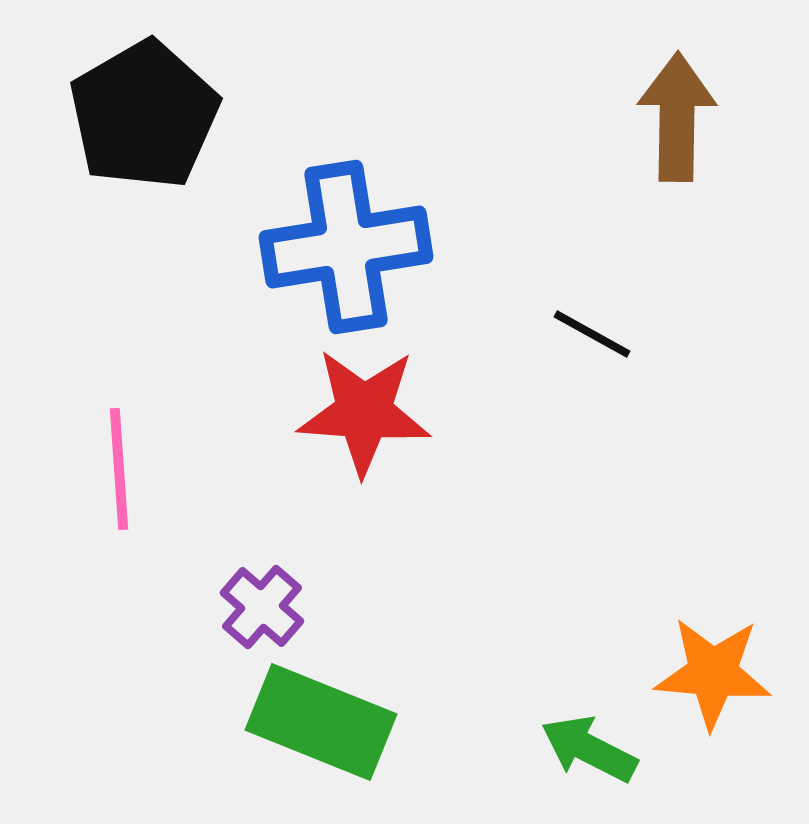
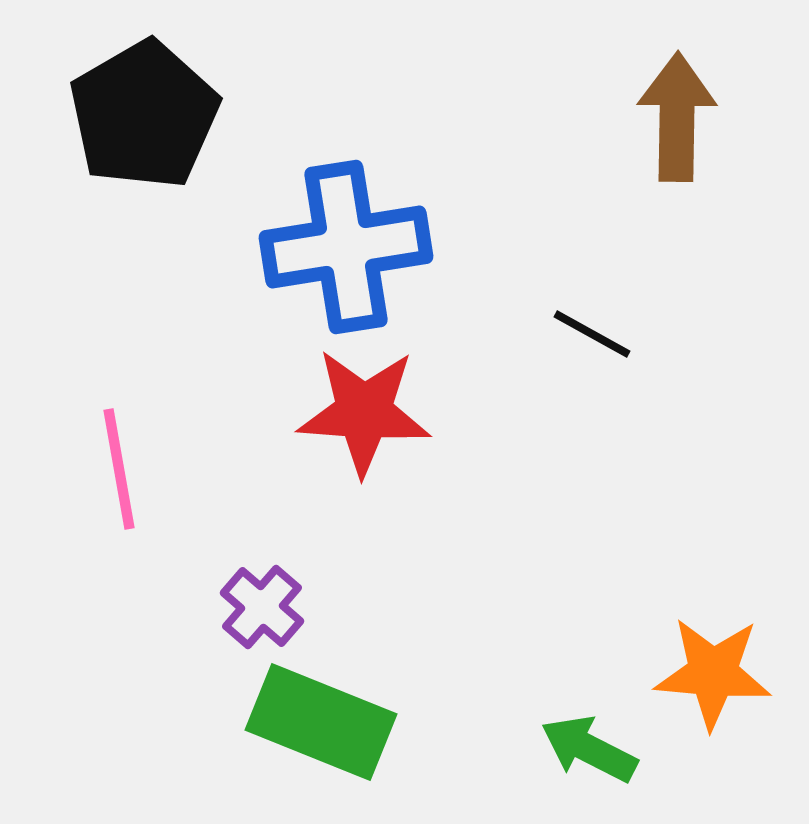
pink line: rotated 6 degrees counterclockwise
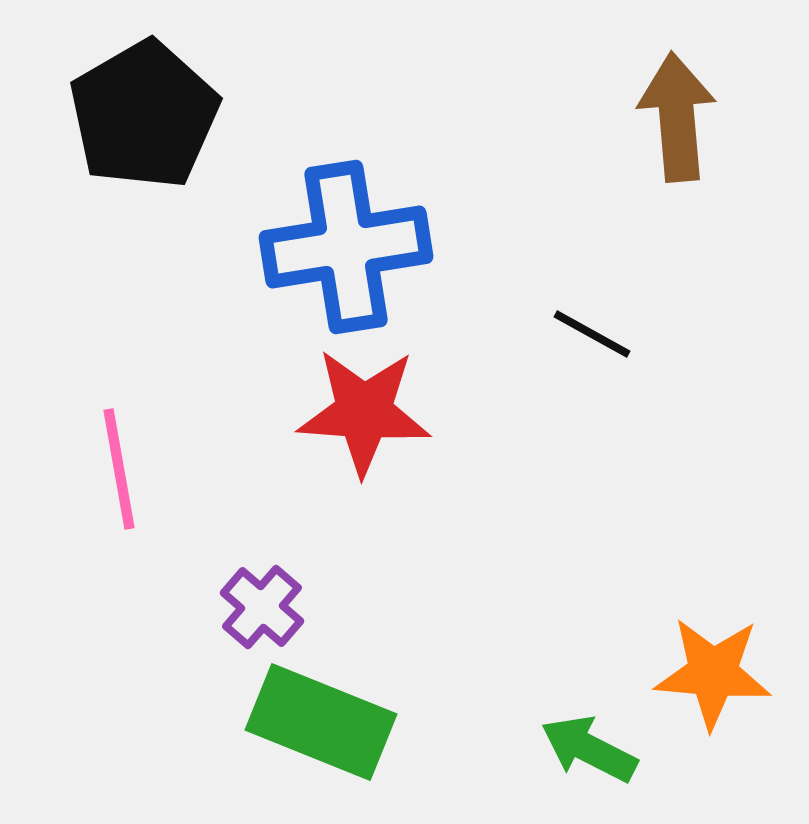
brown arrow: rotated 6 degrees counterclockwise
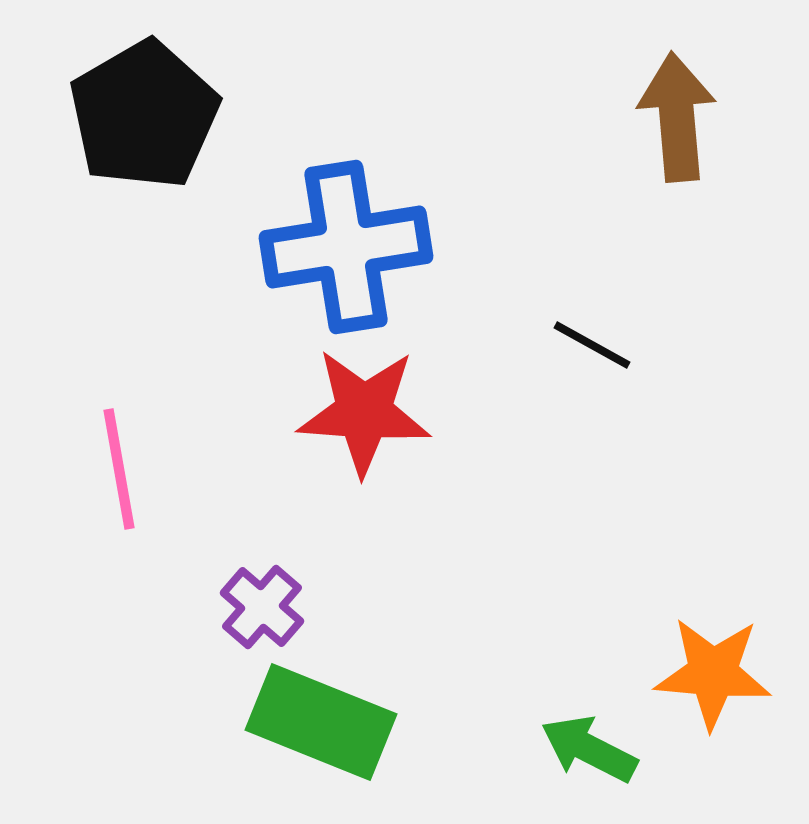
black line: moved 11 px down
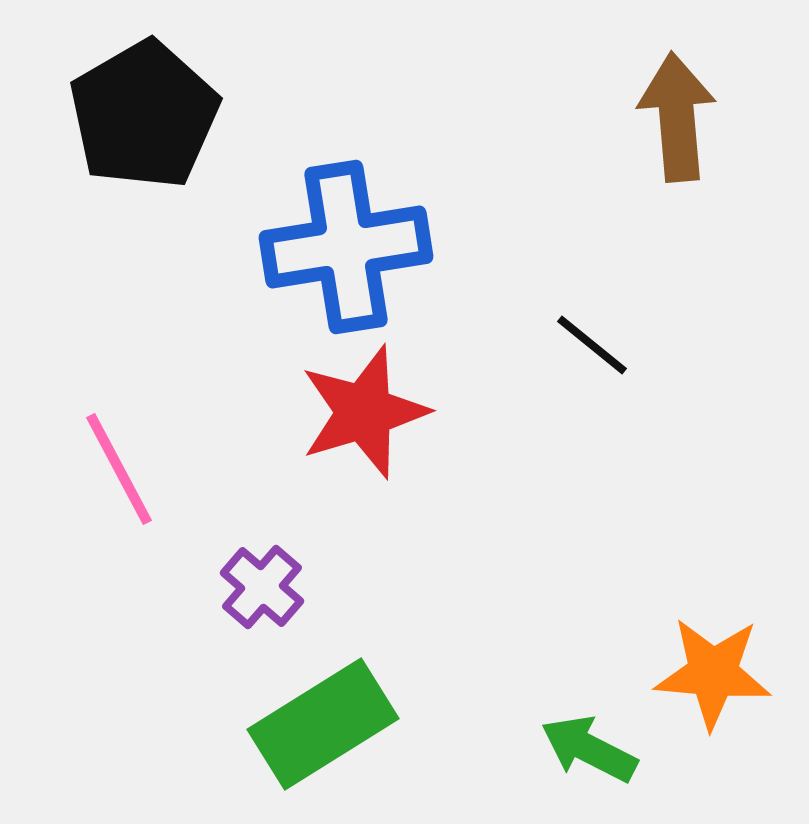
black line: rotated 10 degrees clockwise
red star: rotated 21 degrees counterclockwise
pink line: rotated 18 degrees counterclockwise
purple cross: moved 20 px up
green rectangle: moved 2 px right, 2 px down; rotated 54 degrees counterclockwise
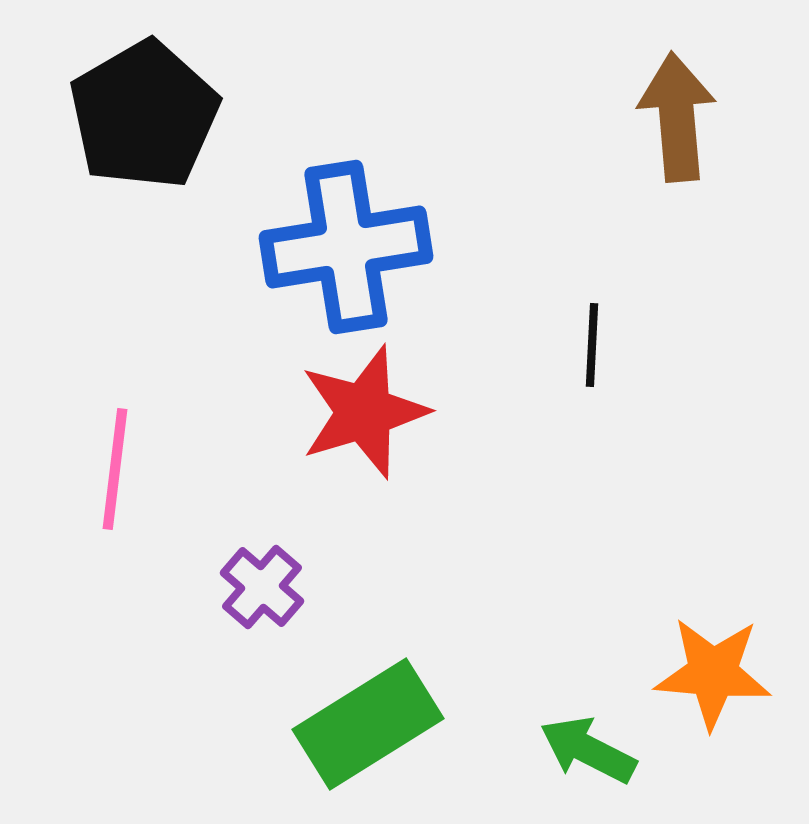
black line: rotated 54 degrees clockwise
pink line: moved 4 px left; rotated 35 degrees clockwise
green rectangle: moved 45 px right
green arrow: moved 1 px left, 1 px down
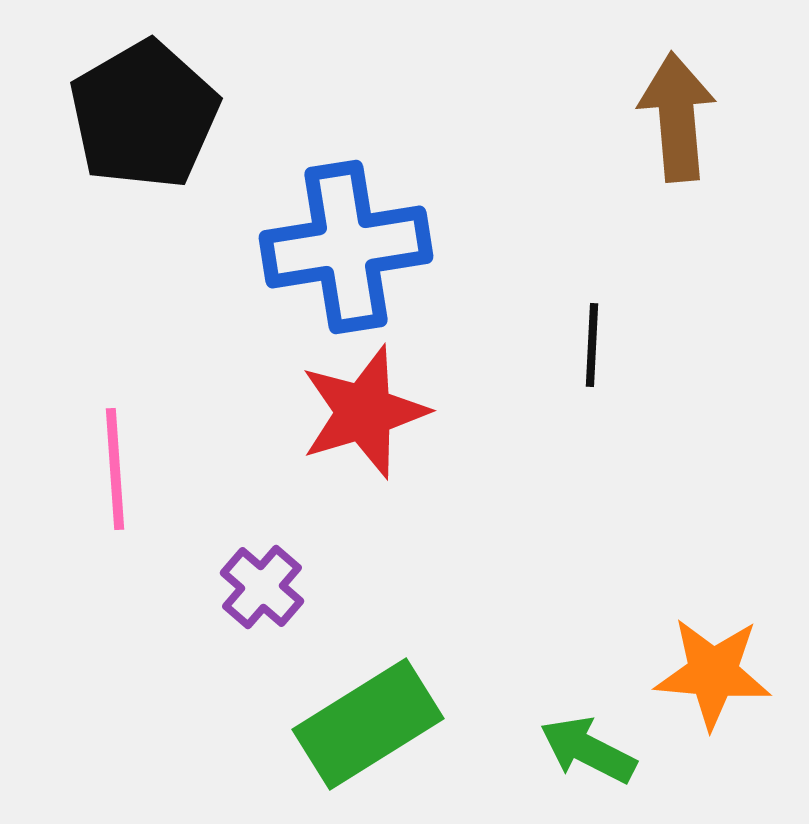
pink line: rotated 11 degrees counterclockwise
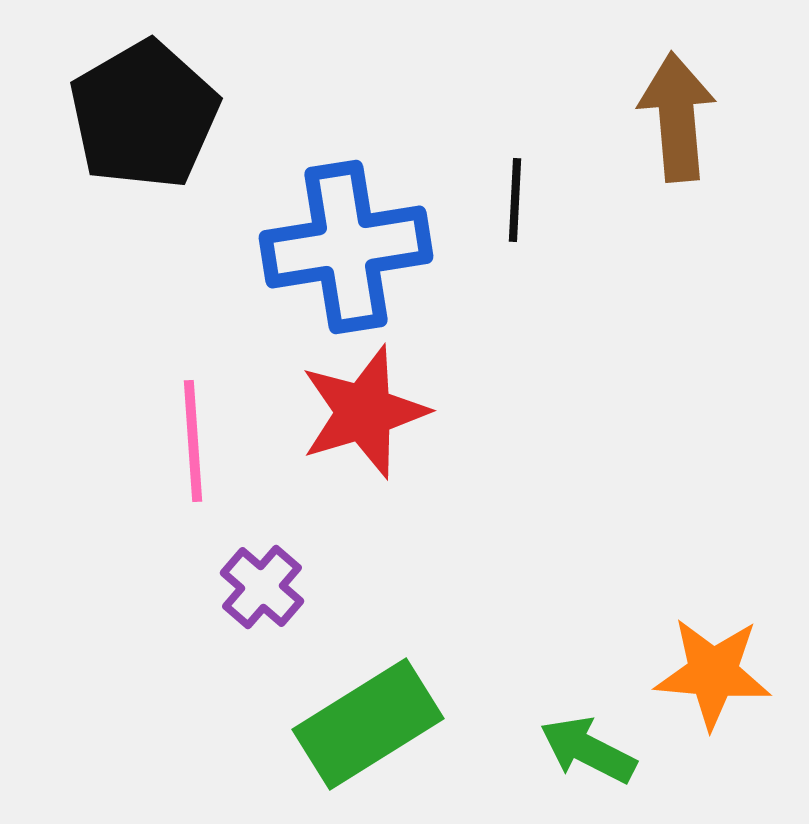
black line: moved 77 px left, 145 px up
pink line: moved 78 px right, 28 px up
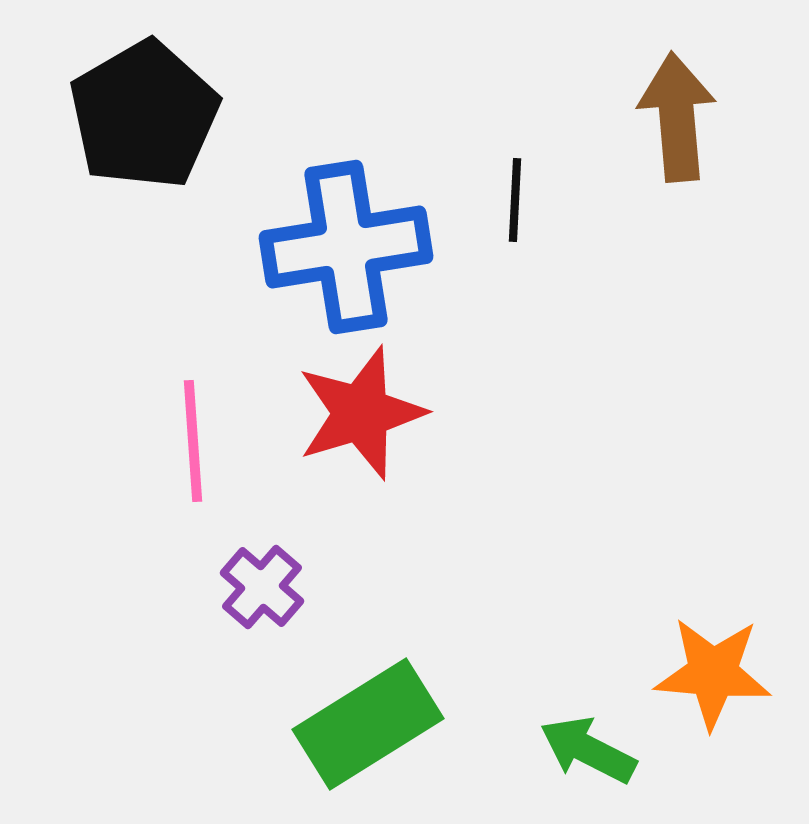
red star: moved 3 px left, 1 px down
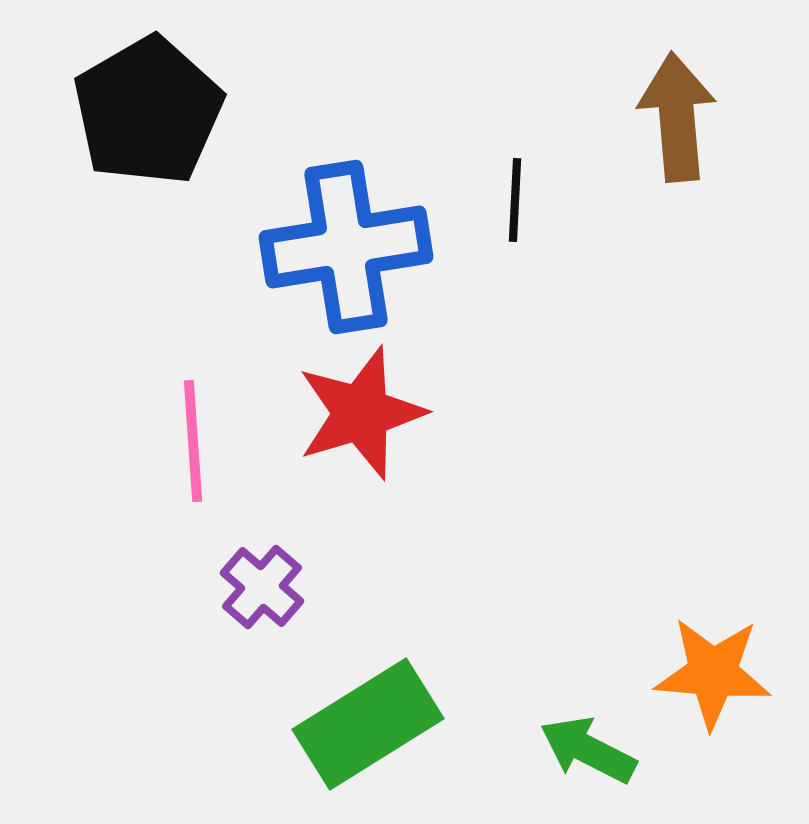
black pentagon: moved 4 px right, 4 px up
